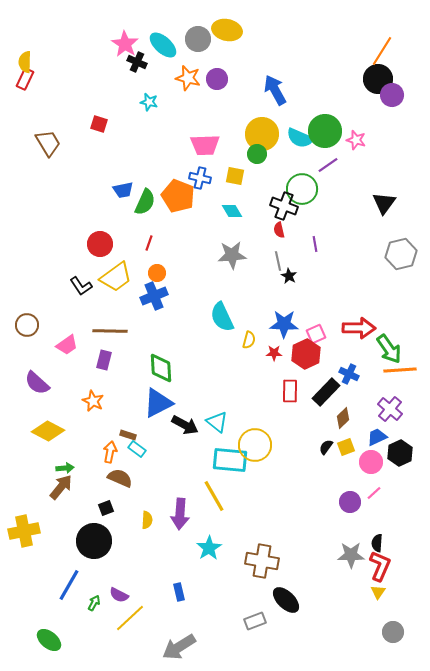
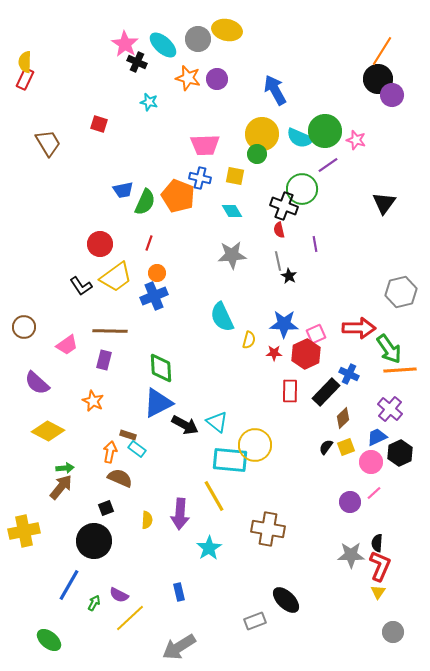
gray hexagon at (401, 254): moved 38 px down
brown circle at (27, 325): moved 3 px left, 2 px down
brown cross at (262, 561): moved 6 px right, 32 px up
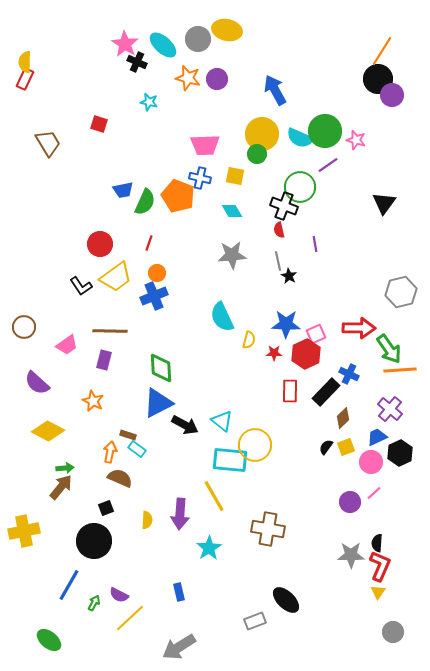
green circle at (302, 189): moved 2 px left, 2 px up
blue star at (284, 324): moved 2 px right
cyan triangle at (217, 422): moved 5 px right, 1 px up
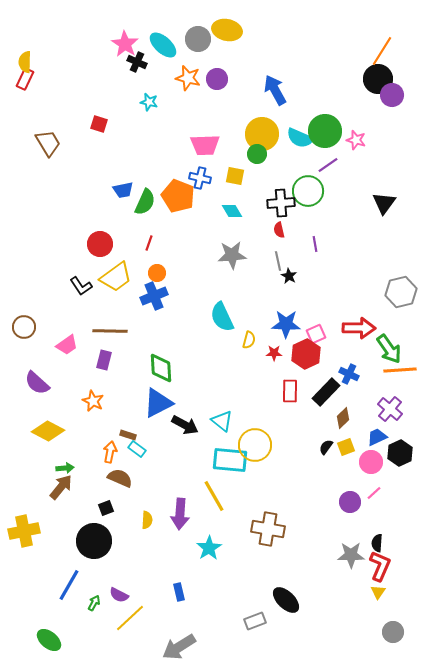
green circle at (300, 187): moved 8 px right, 4 px down
black cross at (284, 206): moved 3 px left, 3 px up; rotated 24 degrees counterclockwise
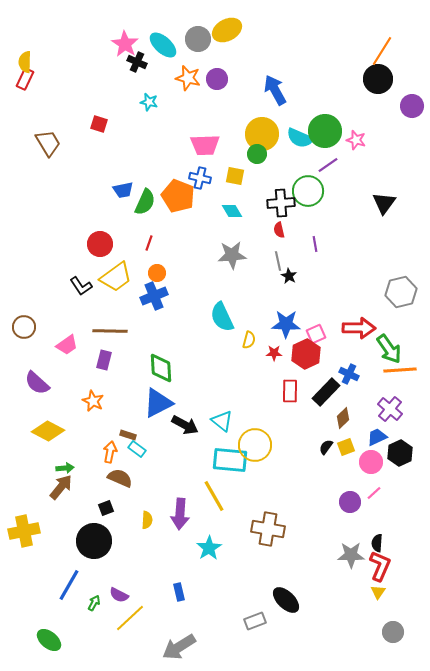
yellow ellipse at (227, 30): rotated 40 degrees counterclockwise
purple circle at (392, 95): moved 20 px right, 11 px down
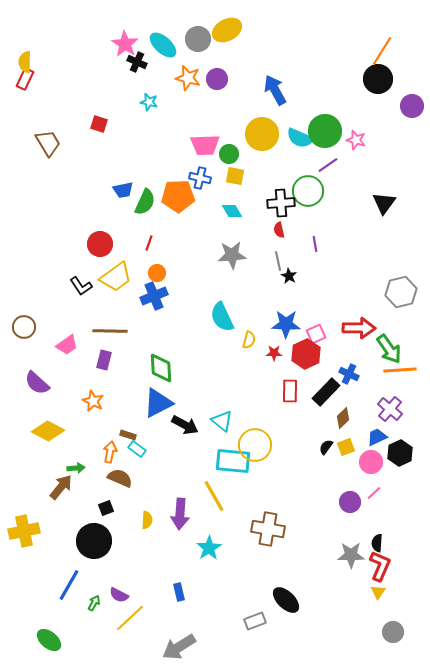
green circle at (257, 154): moved 28 px left
orange pentagon at (178, 196): rotated 24 degrees counterclockwise
cyan rectangle at (230, 460): moved 3 px right, 1 px down
green arrow at (65, 468): moved 11 px right
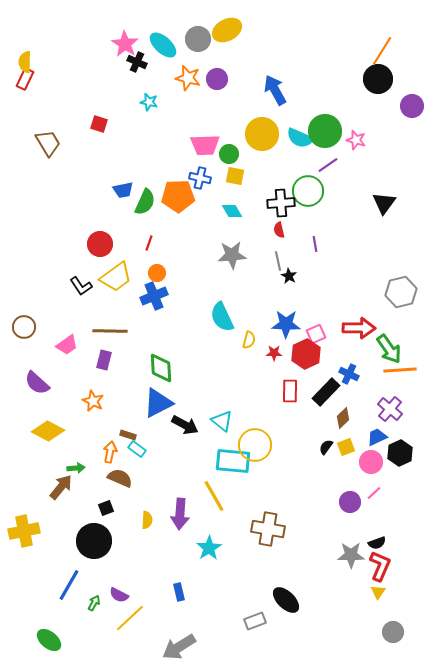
black semicircle at (377, 543): rotated 114 degrees counterclockwise
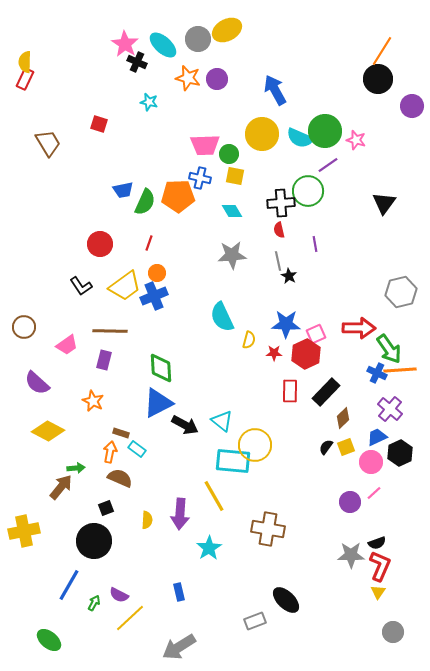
yellow trapezoid at (116, 277): moved 9 px right, 9 px down
blue cross at (349, 374): moved 28 px right, 1 px up
brown rectangle at (128, 435): moved 7 px left, 2 px up
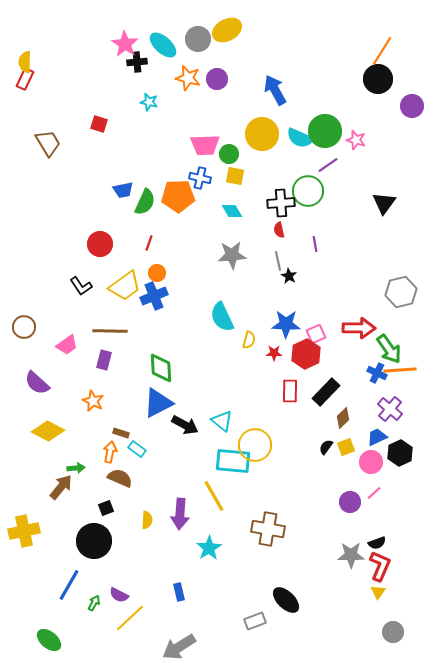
black cross at (137, 62): rotated 30 degrees counterclockwise
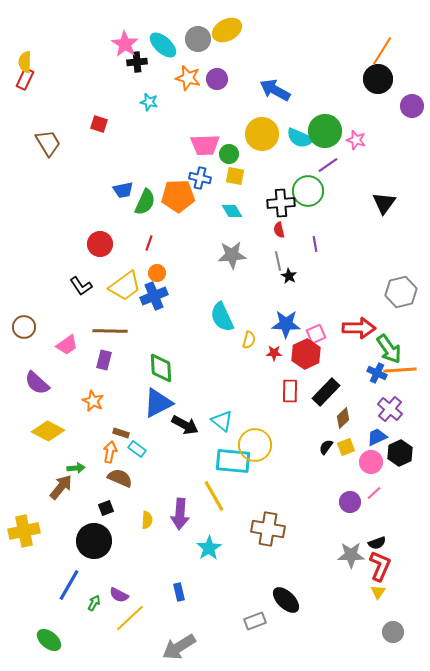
blue arrow at (275, 90): rotated 32 degrees counterclockwise
